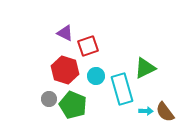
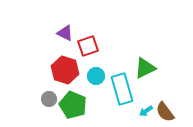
cyan arrow: rotated 144 degrees clockwise
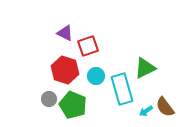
brown semicircle: moved 5 px up
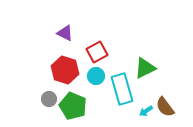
red square: moved 9 px right, 6 px down; rotated 10 degrees counterclockwise
green pentagon: moved 1 px down
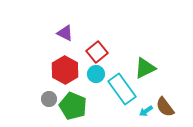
red square: rotated 10 degrees counterclockwise
red hexagon: rotated 12 degrees clockwise
cyan circle: moved 2 px up
cyan rectangle: rotated 20 degrees counterclockwise
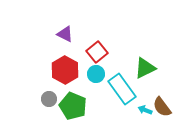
purple triangle: moved 1 px down
brown semicircle: moved 3 px left
cyan arrow: moved 1 px left, 1 px up; rotated 56 degrees clockwise
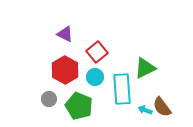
cyan circle: moved 1 px left, 3 px down
cyan rectangle: rotated 32 degrees clockwise
green pentagon: moved 6 px right
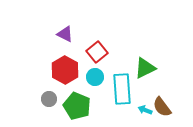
green pentagon: moved 2 px left
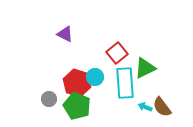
red square: moved 20 px right, 1 px down
red hexagon: moved 12 px right, 13 px down; rotated 12 degrees counterclockwise
cyan rectangle: moved 3 px right, 6 px up
cyan arrow: moved 3 px up
